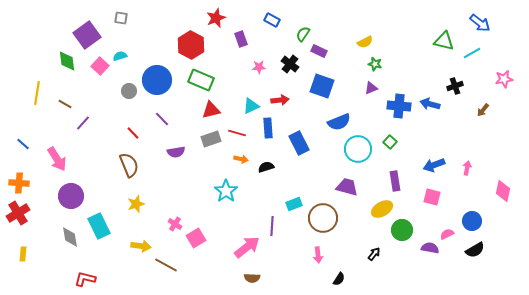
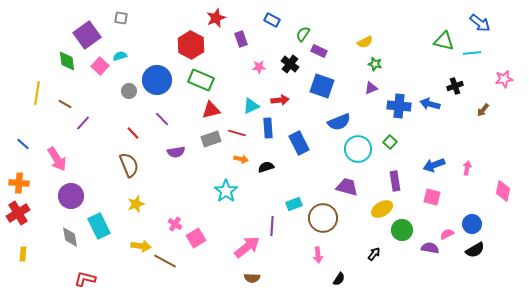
cyan line at (472, 53): rotated 24 degrees clockwise
blue circle at (472, 221): moved 3 px down
brown line at (166, 265): moved 1 px left, 4 px up
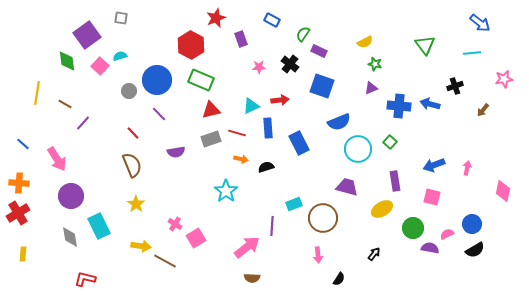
green triangle at (444, 41): moved 19 px left, 4 px down; rotated 40 degrees clockwise
purple line at (162, 119): moved 3 px left, 5 px up
brown semicircle at (129, 165): moved 3 px right
yellow star at (136, 204): rotated 18 degrees counterclockwise
green circle at (402, 230): moved 11 px right, 2 px up
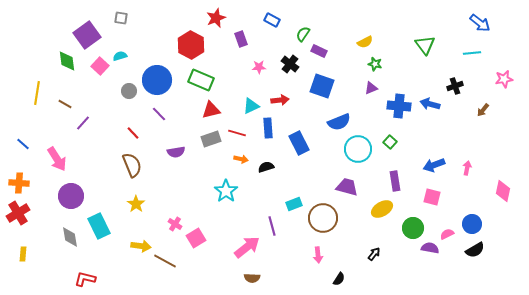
purple line at (272, 226): rotated 18 degrees counterclockwise
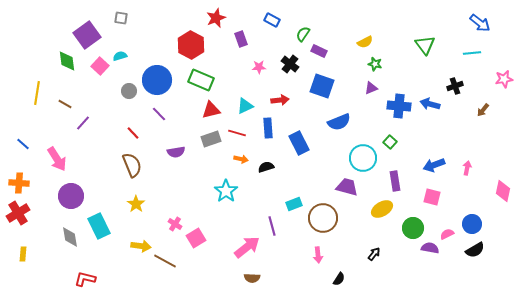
cyan triangle at (251, 106): moved 6 px left
cyan circle at (358, 149): moved 5 px right, 9 px down
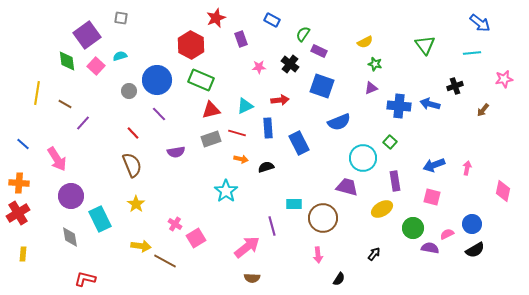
pink square at (100, 66): moved 4 px left
cyan rectangle at (294, 204): rotated 21 degrees clockwise
cyan rectangle at (99, 226): moved 1 px right, 7 px up
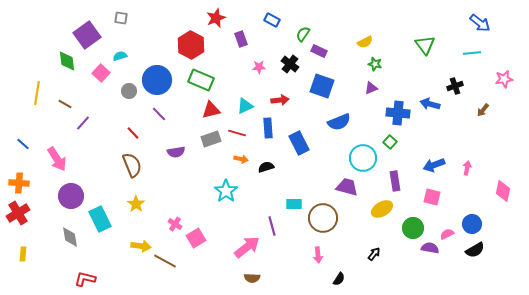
pink square at (96, 66): moved 5 px right, 7 px down
blue cross at (399, 106): moved 1 px left, 7 px down
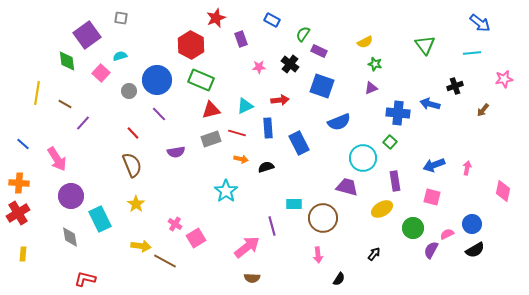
purple semicircle at (430, 248): moved 1 px right, 2 px down; rotated 72 degrees counterclockwise
